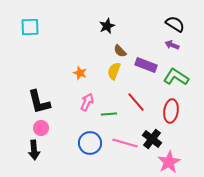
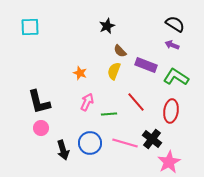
black arrow: moved 29 px right; rotated 12 degrees counterclockwise
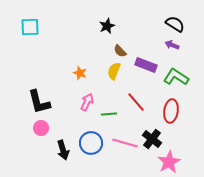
blue circle: moved 1 px right
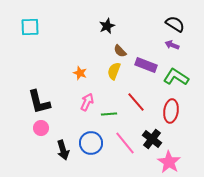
pink line: rotated 35 degrees clockwise
pink star: rotated 10 degrees counterclockwise
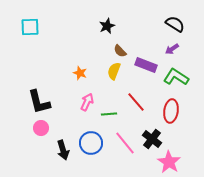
purple arrow: moved 4 px down; rotated 56 degrees counterclockwise
